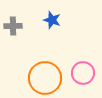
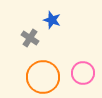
gray cross: moved 17 px right, 12 px down; rotated 36 degrees clockwise
orange circle: moved 2 px left, 1 px up
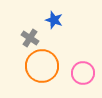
blue star: moved 2 px right
orange circle: moved 1 px left, 11 px up
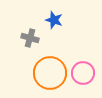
gray cross: rotated 18 degrees counterclockwise
orange circle: moved 8 px right, 7 px down
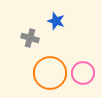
blue star: moved 2 px right, 1 px down
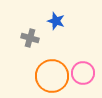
orange circle: moved 2 px right, 3 px down
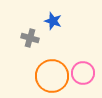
blue star: moved 3 px left
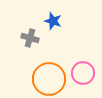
orange circle: moved 3 px left, 3 px down
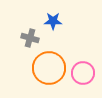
blue star: rotated 18 degrees counterclockwise
orange circle: moved 11 px up
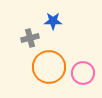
gray cross: rotated 30 degrees counterclockwise
orange circle: moved 1 px up
